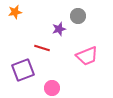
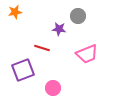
purple star: rotated 24 degrees clockwise
pink trapezoid: moved 2 px up
pink circle: moved 1 px right
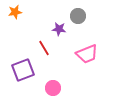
red line: moved 2 px right; rotated 42 degrees clockwise
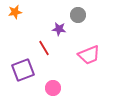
gray circle: moved 1 px up
pink trapezoid: moved 2 px right, 1 px down
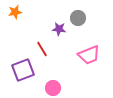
gray circle: moved 3 px down
red line: moved 2 px left, 1 px down
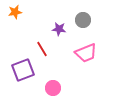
gray circle: moved 5 px right, 2 px down
pink trapezoid: moved 3 px left, 2 px up
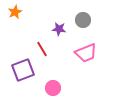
orange star: rotated 16 degrees counterclockwise
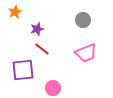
purple star: moved 22 px left; rotated 24 degrees counterclockwise
red line: rotated 21 degrees counterclockwise
purple square: rotated 15 degrees clockwise
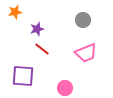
orange star: rotated 16 degrees clockwise
purple square: moved 6 px down; rotated 10 degrees clockwise
pink circle: moved 12 px right
